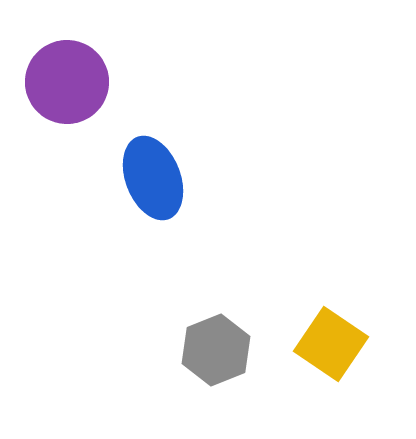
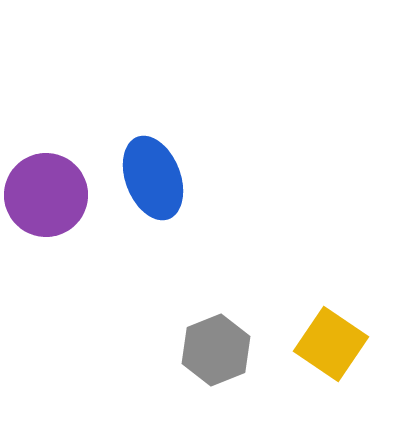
purple circle: moved 21 px left, 113 px down
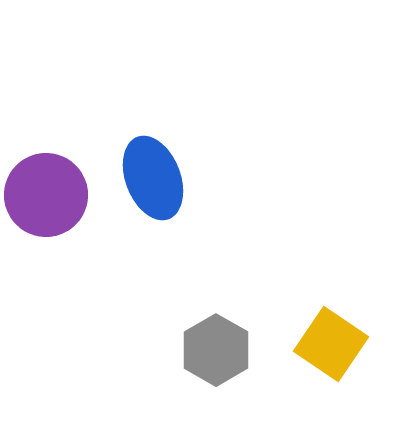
gray hexagon: rotated 8 degrees counterclockwise
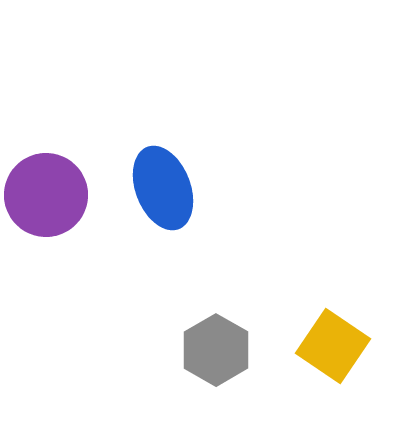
blue ellipse: moved 10 px right, 10 px down
yellow square: moved 2 px right, 2 px down
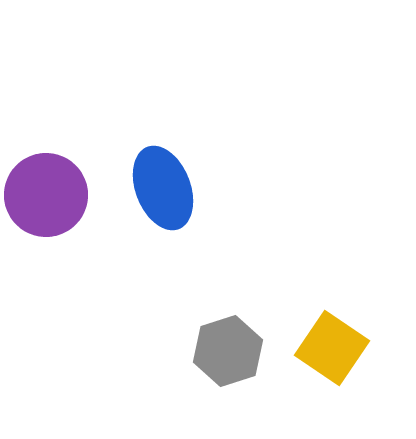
yellow square: moved 1 px left, 2 px down
gray hexagon: moved 12 px right, 1 px down; rotated 12 degrees clockwise
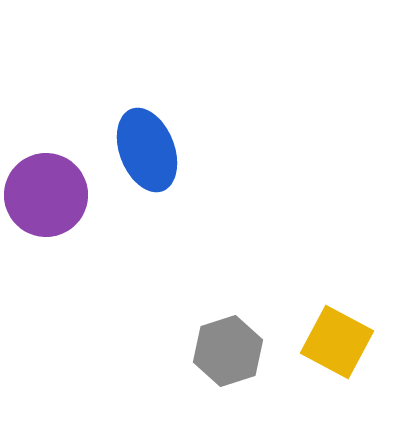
blue ellipse: moved 16 px left, 38 px up
yellow square: moved 5 px right, 6 px up; rotated 6 degrees counterclockwise
